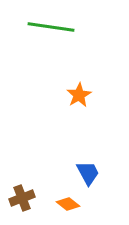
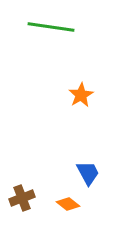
orange star: moved 2 px right
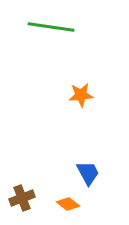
orange star: rotated 25 degrees clockwise
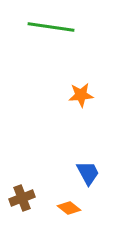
orange diamond: moved 1 px right, 4 px down
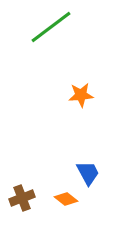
green line: rotated 45 degrees counterclockwise
orange diamond: moved 3 px left, 9 px up
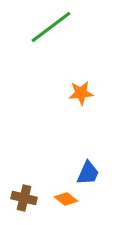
orange star: moved 2 px up
blue trapezoid: rotated 52 degrees clockwise
brown cross: moved 2 px right; rotated 35 degrees clockwise
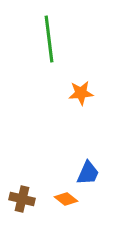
green line: moved 2 px left, 12 px down; rotated 60 degrees counterclockwise
brown cross: moved 2 px left, 1 px down
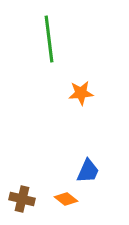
blue trapezoid: moved 2 px up
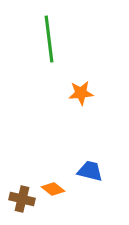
blue trapezoid: moved 2 px right; rotated 100 degrees counterclockwise
orange diamond: moved 13 px left, 10 px up
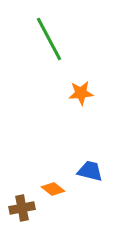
green line: rotated 21 degrees counterclockwise
brown cross: moved 9 px down; rotated 25 degrees counterclockwise
